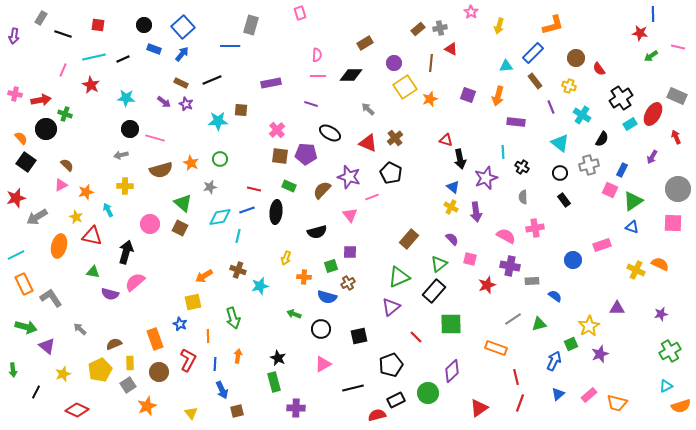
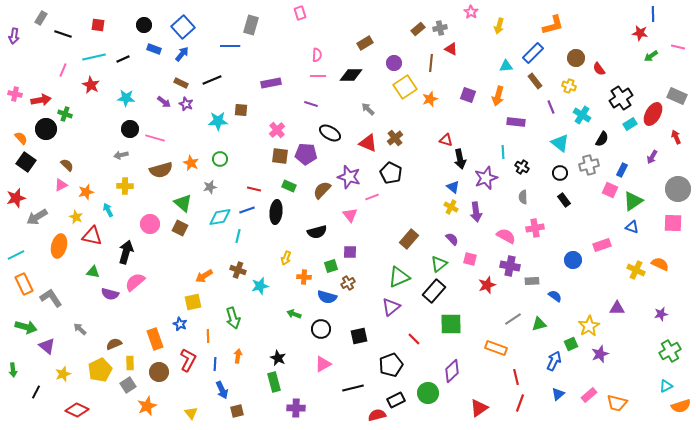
red line at (416, 337): moved 2 px left, 2 px down
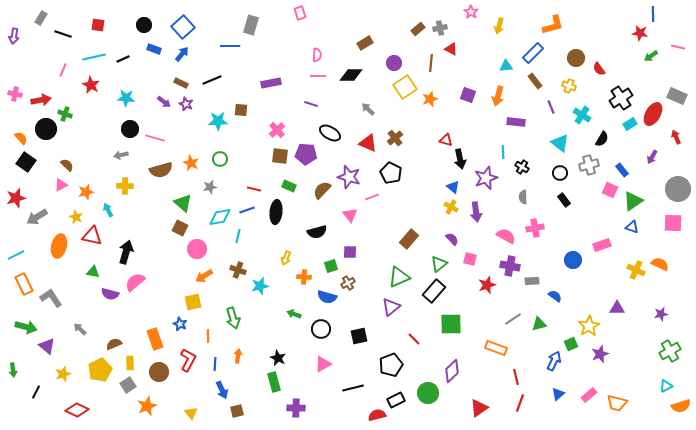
blue rectangle at (622, 170): rotated 64 degrees counterclockwise
pink circle at (150, 224): moved 47 px right, 25 px down
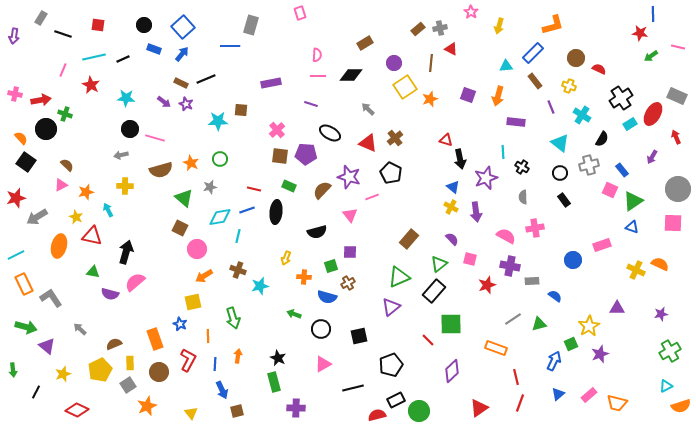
red semicircle at (599, 69): rotated 152 degrees clockwise
black line at (212, 80): moved 6 px left, 1 px up
green triangle at (183, 203): moved 1 px right, 5 px up
red line at (414, 339): moved 14 px right, 1 px down
green circle at (428, 393): moved 9 px left, 18 px down
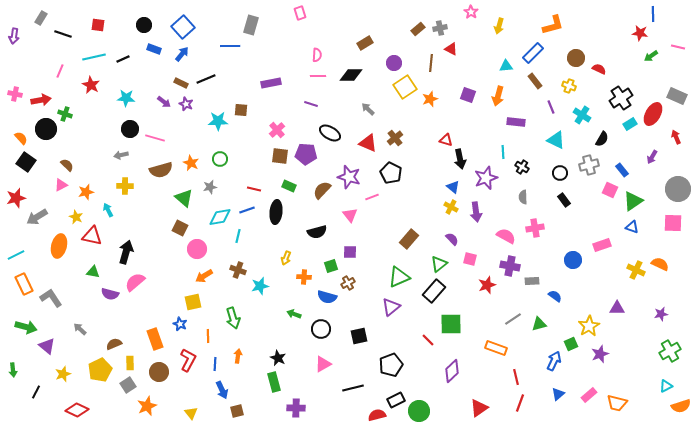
pink line at (63, 70): moved 3 px left, 1 px down
cyan triangle at (560, 143): moved 4 px left, 3 px up; rotated 12 degrees counterclockwise
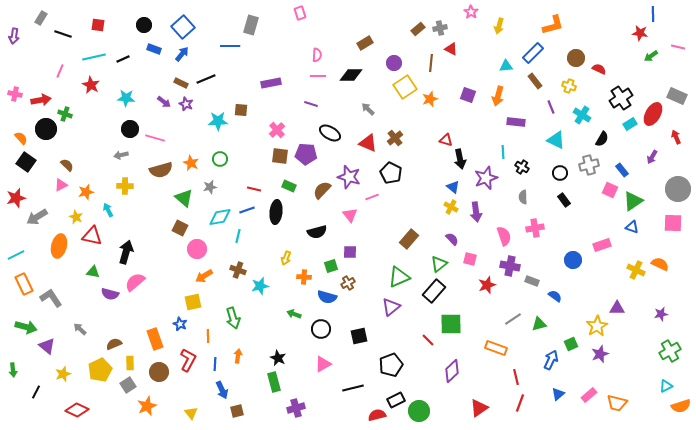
pink semicircle at (506, 236): moved 2 px left; rotated 42 degrees clockwise
gray rectangle at (532, 281): rotated 24 degrees clockwise
yellow star at (589, 326): moved 8 px right
blue arrow at (554, 361): moved 3 px left, 1 px up
purple cross at (296, 408): rotated 18 degrees counterclockwise
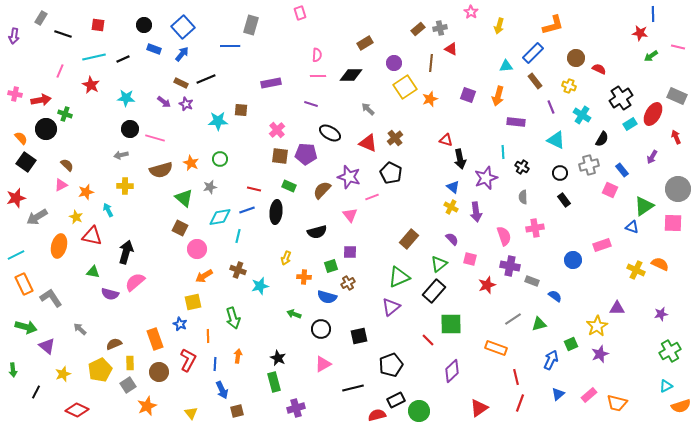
green triangle at (633, 201): moved 11 px right, 5 px down
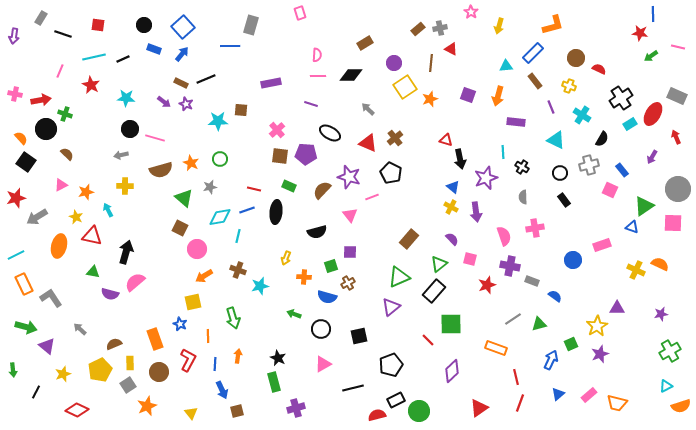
brown semicircle at (67, 165): moved 11 px up
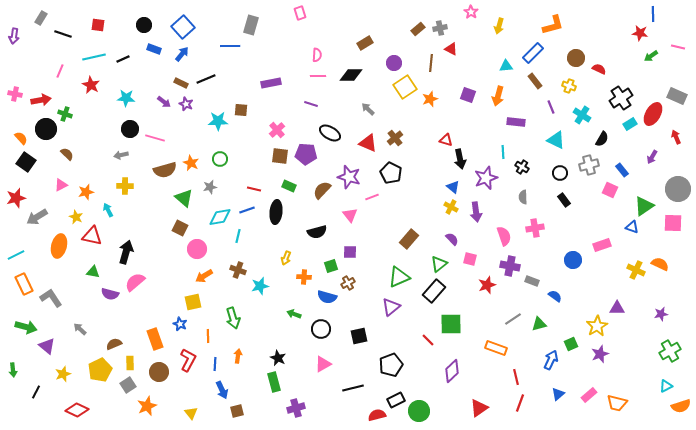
brown semicircle at (161, 170): moved 4 px right
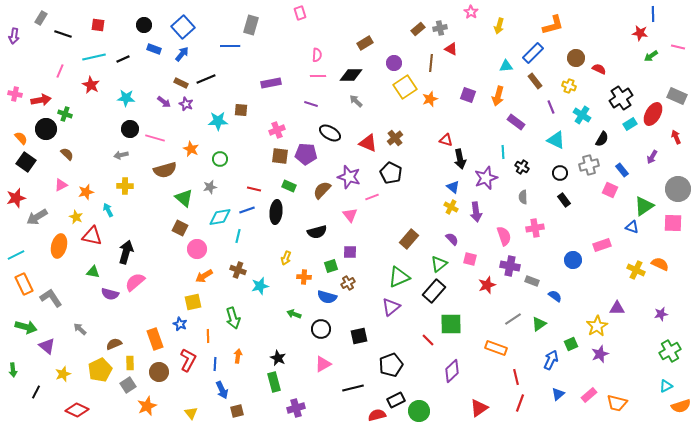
gray arrow at (368, 109): moved 12 px left, 8 px up
purple rectangle at (516, 122): rotated 30 degrees clockwise
pink cross at (277, 130): rotated 21 degrees clockwise
orange star at (191, 163): moved 14 px up
green triangle at (539, 324): rotated 21 degrees counterclockwise
